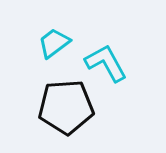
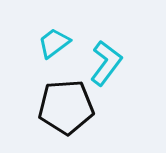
cyan L-shape: rotated 66 degrees clockwise
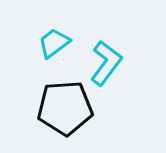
black pentagon: moved 1 px left, 1 px down
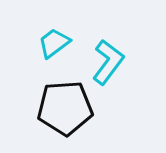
cyan L-shape: moved 2 px right, 1 px up
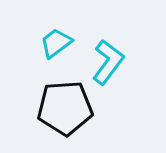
cyan trapezoid: moved 2 px right
